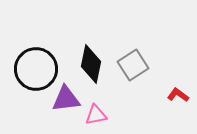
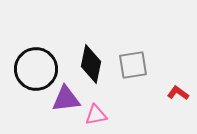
gray square: rotated 24 degrees clockwise
red L-shape: moved 2 px up
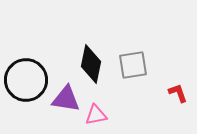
black circle: moved 10 px left, 11 px down
red L-shape: rotated 35 degrees clockwise
purple triangle: rotated 16 degrees clockwise
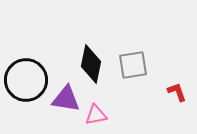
red L-shape: moved 1 px left, 1 px up
